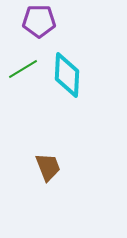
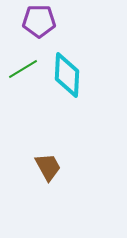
brown trapezoid: rotated 8 degrees counterclockwise
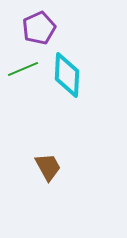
purple pentagon: moved 7 px down; rotated 24 degrees counterclockwise
green line: rotated 8 degrees clockwise
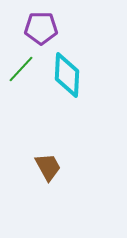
purple pentagon: moved 2 px right; rotated 24 degrees clockwise
green line: moved 2 px left; rotated 24 degrees counterclockwise
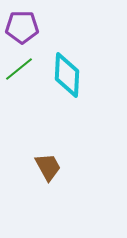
purple pentagon: moved 19 px left, 1 px up
green line: moved 2 px left; rotated 8 degrees clockwise
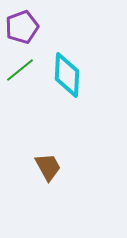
purple pentagon: rotated 20 degrees counterclockwise
green line: moved 1 px right, 1 px down
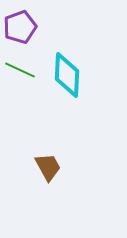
purple pentagon: moved 2 px left
green line: rotated 64 degrees clockwise
